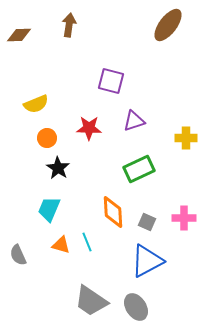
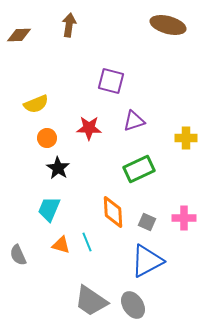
brown ellipse: rotated 68 degrees clockwise
gray ellipse: moved 3 px left, 2 px up
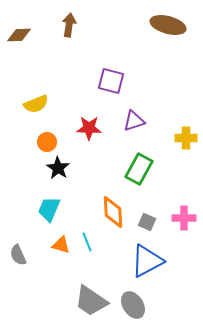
orange circle: moved 4 px down
green rectangle: rotated 36 degrees counterclockwise
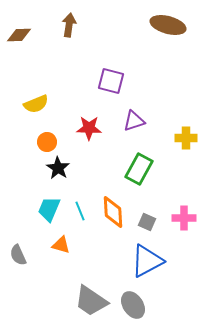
cyan line: moved 7 px left, 31 px up
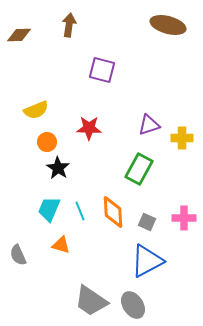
purple square: moved 9 px left, 11 px up
yellow semicircle: moved 6 px down
purple triangle: moved 15 px right, 4 px down
yellow cross: moved 4 px left
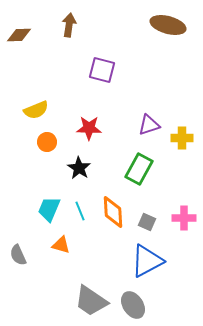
black star: moved 21 px right
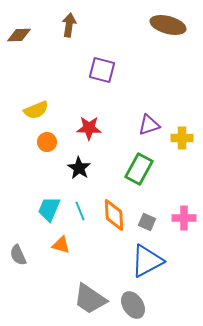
orange diamond: moved 1 px right, 3 px down
gray trapezoid: moved 1 px left, 2 px up
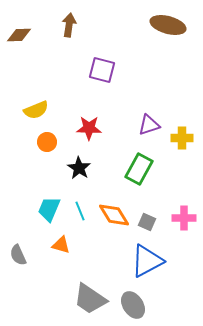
orange diamond: rotated 28 degrees counterclockwise
